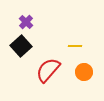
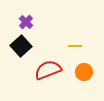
red semicircle: rotated 28 degrees clockwise
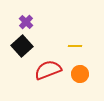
black square: moved 1 px right
orange circle: moved 4 px left, 2 px down
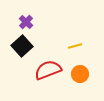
yellow line: rotated 16 degrees counterclockwise
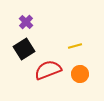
black square: moved 2 px right, 3 px down; rotated 10 degrees clockwise
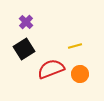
red semicircle: moved 3 px right, 1 px up
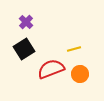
yellow line: moved 1 px left, 3 px down
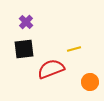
black square: rotated 25 degrees clockwise
orange circle: moved 10 px right, 8 px down
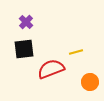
yellow line: moved 2 px right, 3 px down
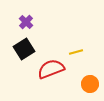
black square: rotated 25 degrees counterclockwise
orange circle: moved 2 px down
